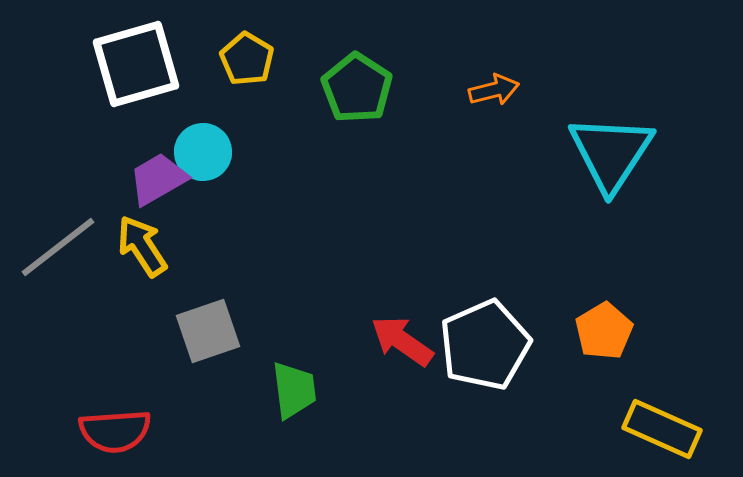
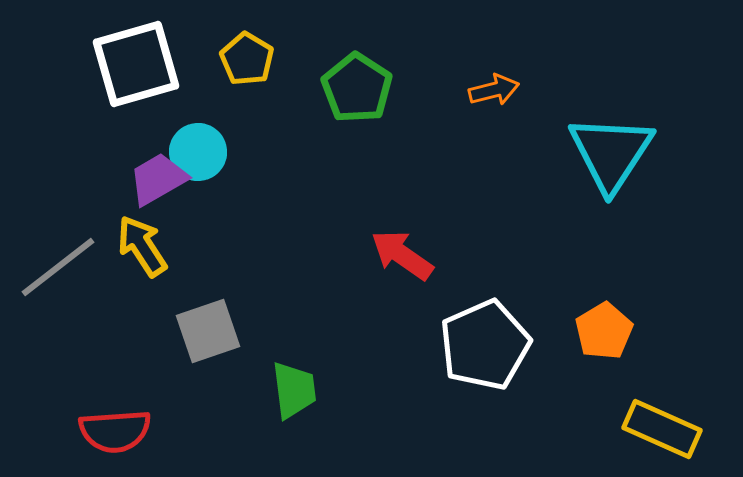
cyan circle: moved 5 px left
gray line: moved 20 px down
red arrow: moved 86 px up
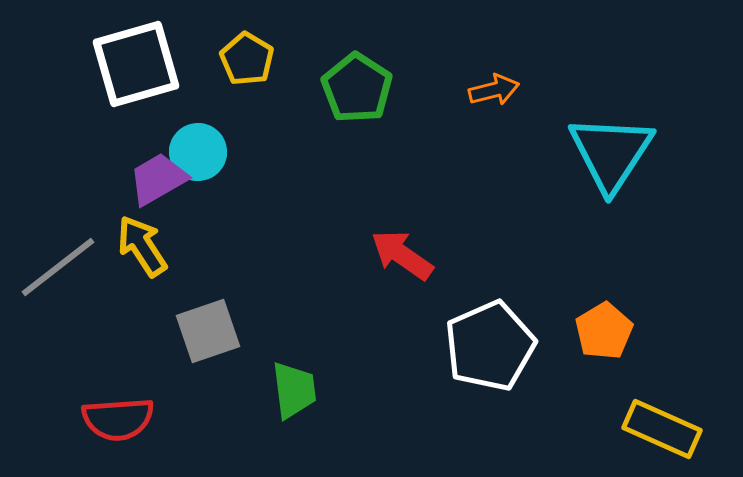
white pentagon: moved 5 px right, 1 px down
red semicircle: moved 3 px right, 12 px up
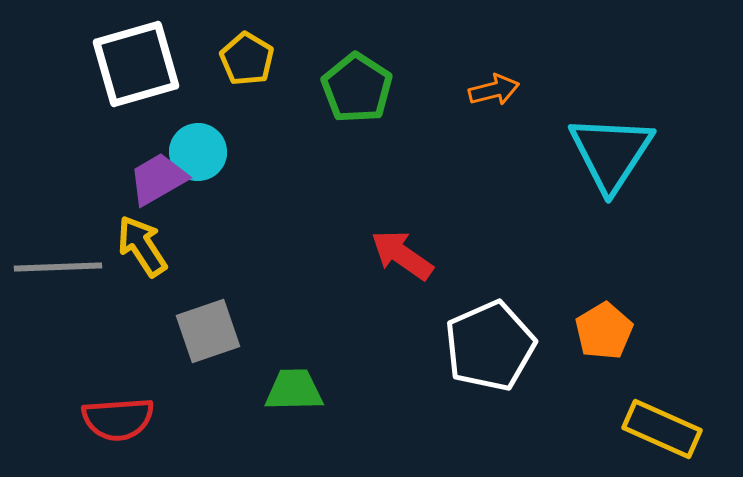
gray line: rotated 36 degrees clockwise
green trapezoid: rotated 84 degrees counterclockwise
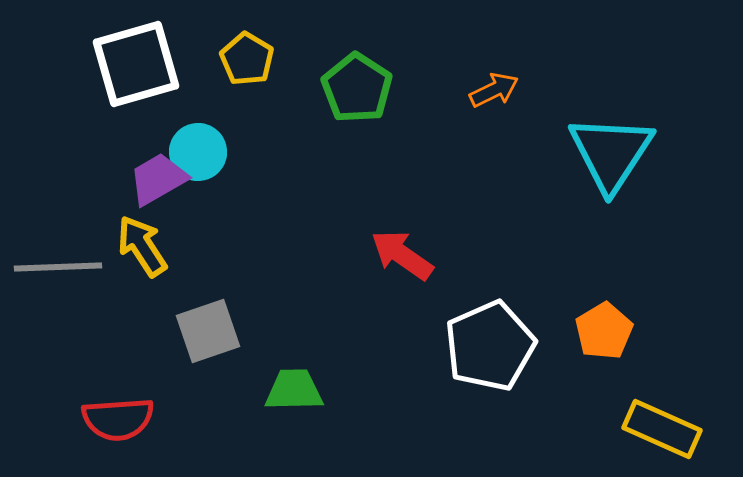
orange arrow: rotated 12 degrees counterclockwise
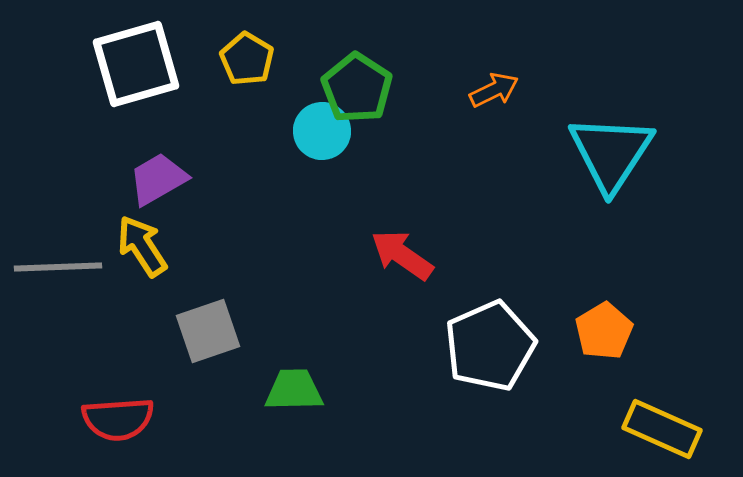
cyan circle: moved 124 px right, 21 px up
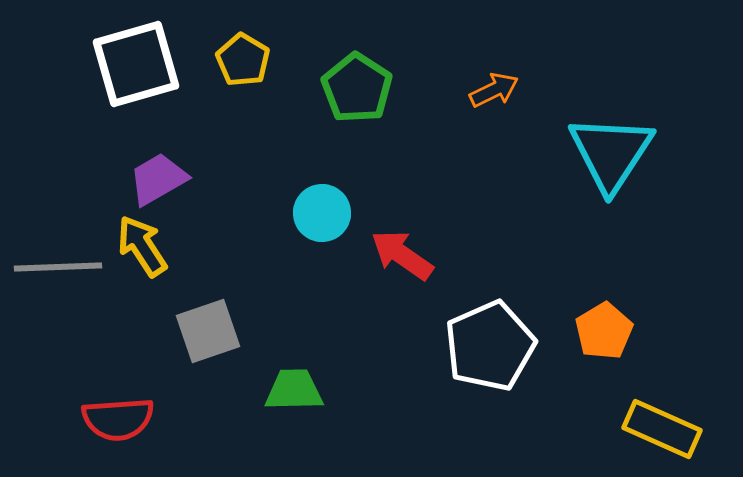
yellow pentagon: moved 4 px left, 1 px down
cyan circle: moved 82 px down
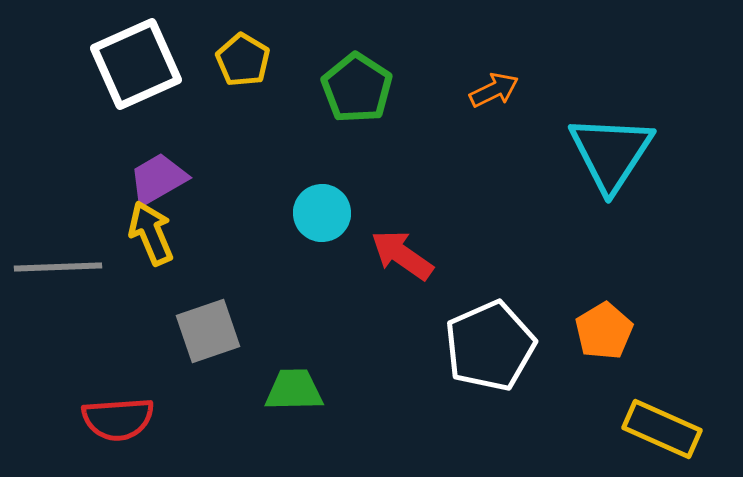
white square: rotated 8 degrees counterclockwise
yellow arrow: moved 9 px right, 13 px up; rotated 10 degrees clockwise
